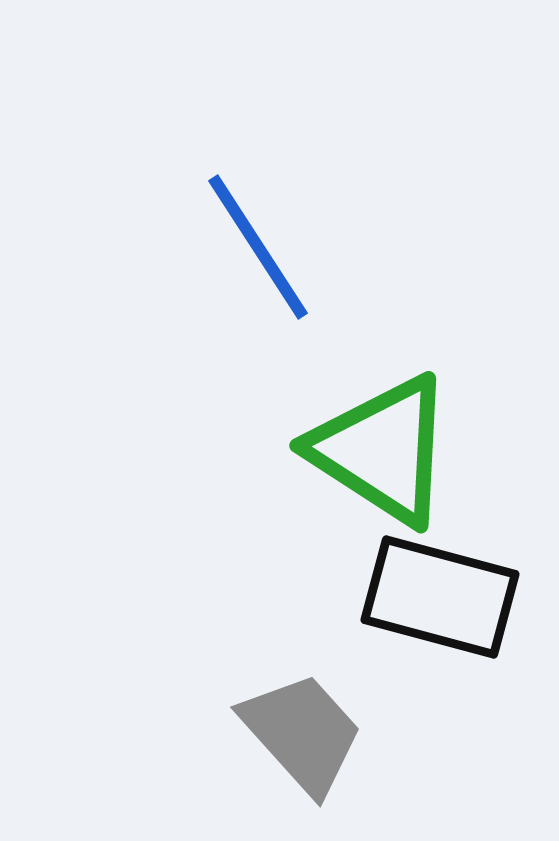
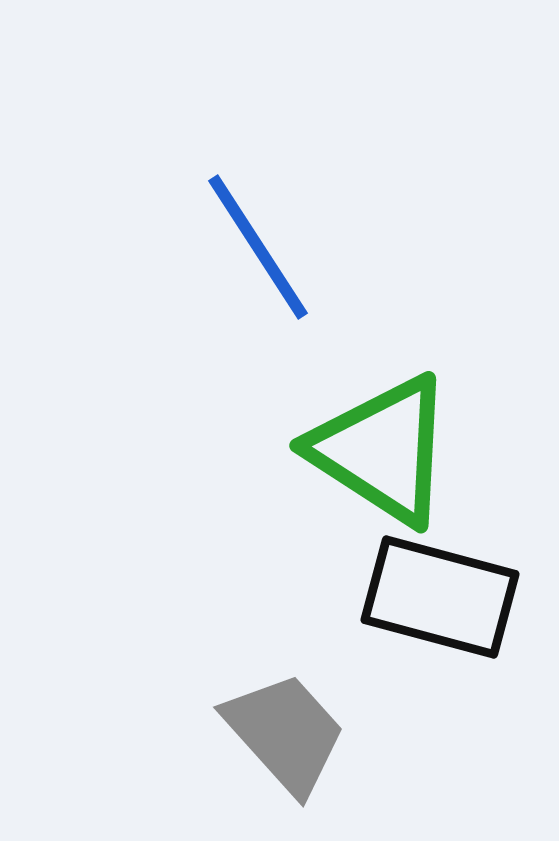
gray trapezoid: moved 17 px left
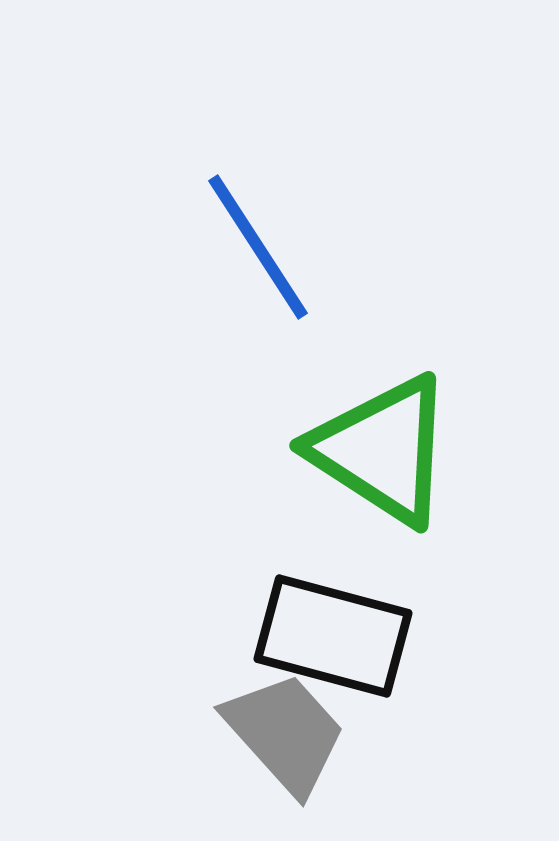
black rectangle: moved 107 px left, 39 px down
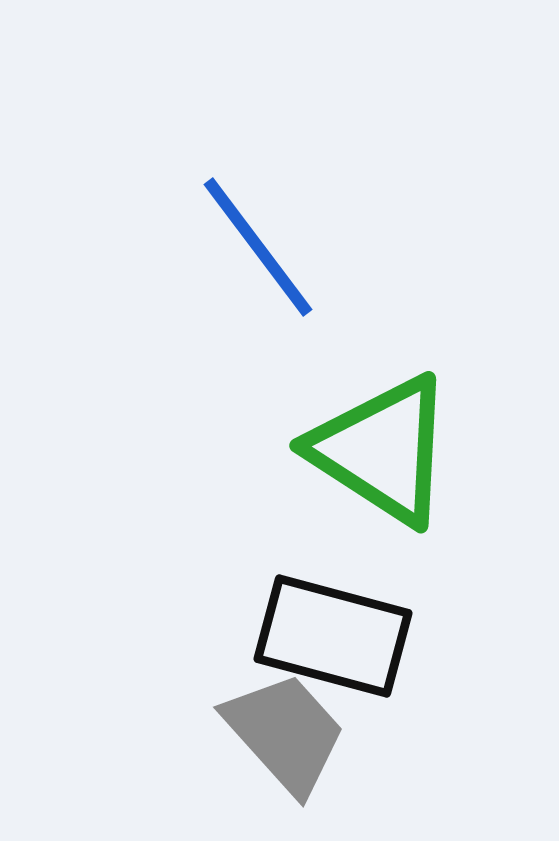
blue line: rotated 4 degrees counterclockwise
